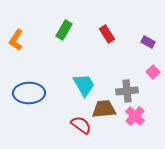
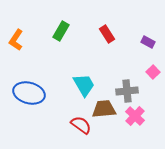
green rectangle: moved 3 px left, 1 px down
blue ellipse: rotated 16 degrees clockwise
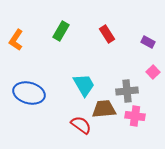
pink cross: rotated 36 degrees counterclockwise
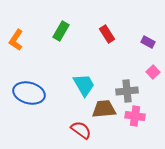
red semicircle: moved 5 px down
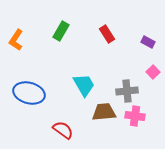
brown trapezoid: moved 3 px down
red semicircle: moved 18 px left
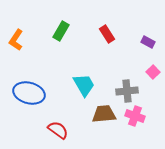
brown trapezoid: moved 2 px down
pink cross: rotated 12 degrees clockwise
red semicircle: moved 5 px left
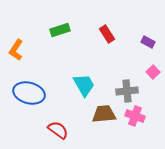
green rectangle: moved 1 px left, 1 px up; rotated 42 degrees clockwise
orange L-shape: moved 10 px down
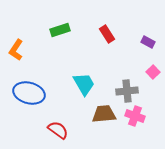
cyan trapezoid: moved 1 px up
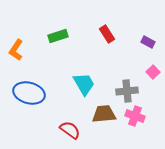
green rectangle: moved 2 px left, 6 px down
red semicircle: moved 12 px right
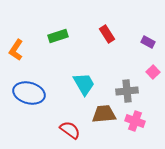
pink cross: moved 5 px down
